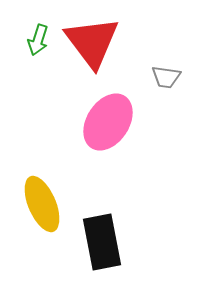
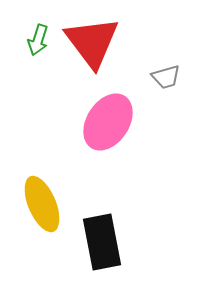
gray trapezoid: rotated 24 degrees counterclockwise
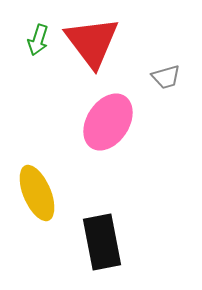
yellow ellipse: moved 5 px left, 11 px up
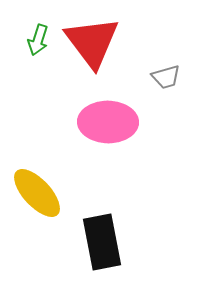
pink ellipse: rotated 58 degrees clockwise
yellow ellipse: rotated 20 degrees counterclockwise
